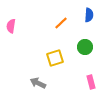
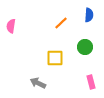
yellow square: rotated 18 degrees clockwise
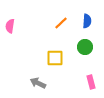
blue semicircle: moved 2 px left, 6 px down
pink semicircle: moved 1 px left
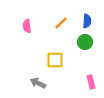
pink semicircle: moved 17 px right; rotated 16 degrees counterclockwise
green circle: moved 5 px up
yellow square: moved 2 px down
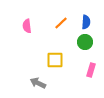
blue semicircle: moved 1 px left, 1 px down
pink rectangle: moved 12 px up; rotated 32 degrees clockwise
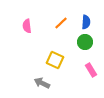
yellow square: rotated 24 degrees clockwise
pink rectangle: rotated 48 degrees counterclockwise
gray arrow: moved 4 px right
